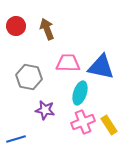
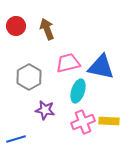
pink trapezoid: rotated 15 degrees counterclockwise
gray hexagon: rotated 20 degrees clockwise
cyan ellipse: moved 2 px left, 2 px up
yellow rectangle: moved 4 px up; rotated 54 degrees counterclockwise
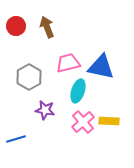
brown arrow: moved 2 px up
pink cross: rotated 20 degrees counterclockwise
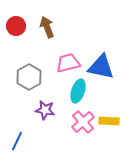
blue line: moved 1 px right, 2 px down; rotated 48 degrees counterclockwise
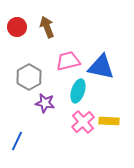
red circle: moved 1 px right, 1 px down
pink trapezoid: moved 2 px up
purple star: moved 7 px up
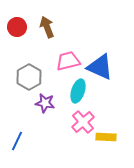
blue triangle: moved 1 px left; rotated 12 degrees clockwise
yellow rectangle: moved 3 px left, 16 px down
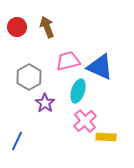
purple star: rotated 24 degrees clockwise
pink cross: moved 2 px right, 1 px up
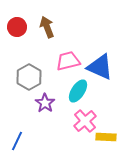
cyan ellipse: rotated 15 degrees clockwise
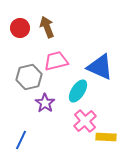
red circle: moved 3 px right, 1 px down
pink trapezoid: moved 12 px left
gray hexagon: rotated 15 degrees clockwise
blue line: moved 4 px right, 1 px up
